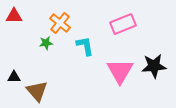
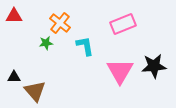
brown triangle: moved 2 px left
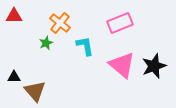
pink rectangle: moved 3 px left, 1 px up
green star: rotated 16 degrees counterclockwise
black star: rotated 15 degrees counterclockwise
pink triangle: moved 2 px right, 6 px up; rotated 20 degrees counterclockwise
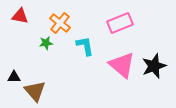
red triangle: moved 6 px right; rotated 12 degrees clockwise
green star: rotated 16 degrees clockwise
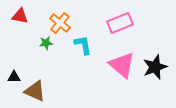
cyan L-shape: moved 2 px left, 1 px up
black star: moved 1 px right, 1 px down
brown triangle: rotated 25 degrees counterclockwise
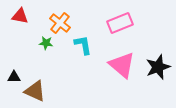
green star: rotated 16 degrees clockwise
black star: moved 3 px right
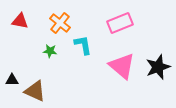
red triangle: moved 5 px down
green star: moved 4 px right, 8 px down
pink triangle: moved 1 px down
black triangle: moved 2 px left, 3 px down
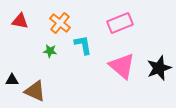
black star: moved 1 px right, 1 px down
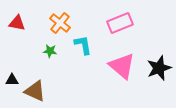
red triangle: moved 3 px left, 2 px down
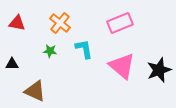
cyan L-shape: moved 1 px right, 4 px down
black star: moved 2 px down
black triangle: moved 16 px up
